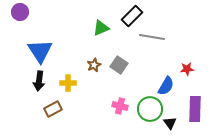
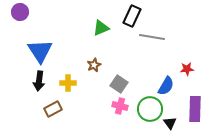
black rectangle: rotated 20 degrees counterclockwise
gray square: moved 19 px down
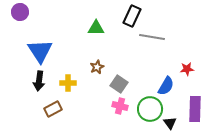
green triangle: moved 5 px left; rotated 24 degrees clockwise
brown star: moved 3 px right, 2 px down
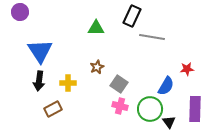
black triangle: moved 1 px left, 1 px up
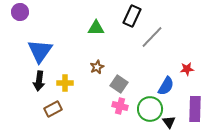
gray line: rotated 55 degrees counterclockwise
blue triangle: rotated 8 degrees clockwise
yellow cross: moved 3 px left
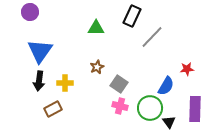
purple circle: moved 10 px right
green circle: moved 1 px up
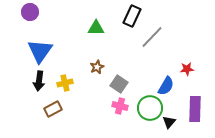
yellow cross: rotated 14 degrees counterclockwise
black triangle: rotated 16 degrees clockwise
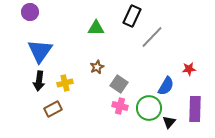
red star: moved 2 px right
green circle: moved 1 px left
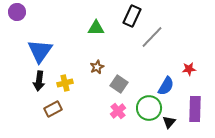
purple circle: moved 13 px left
pink cross: moved 2 px left, 5 px down; rotated 35 degrees clockwise
